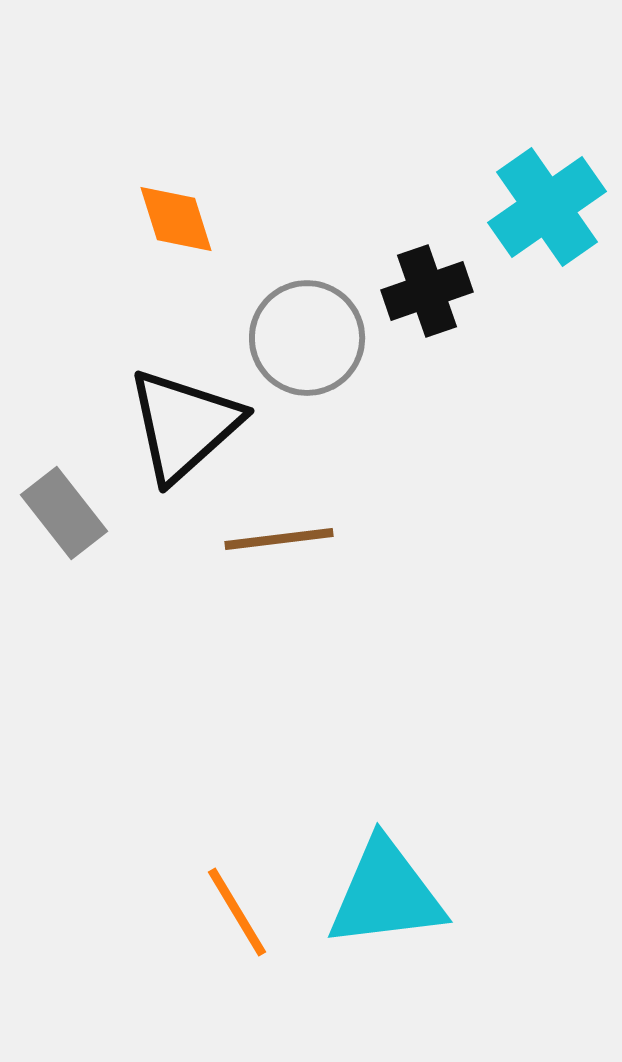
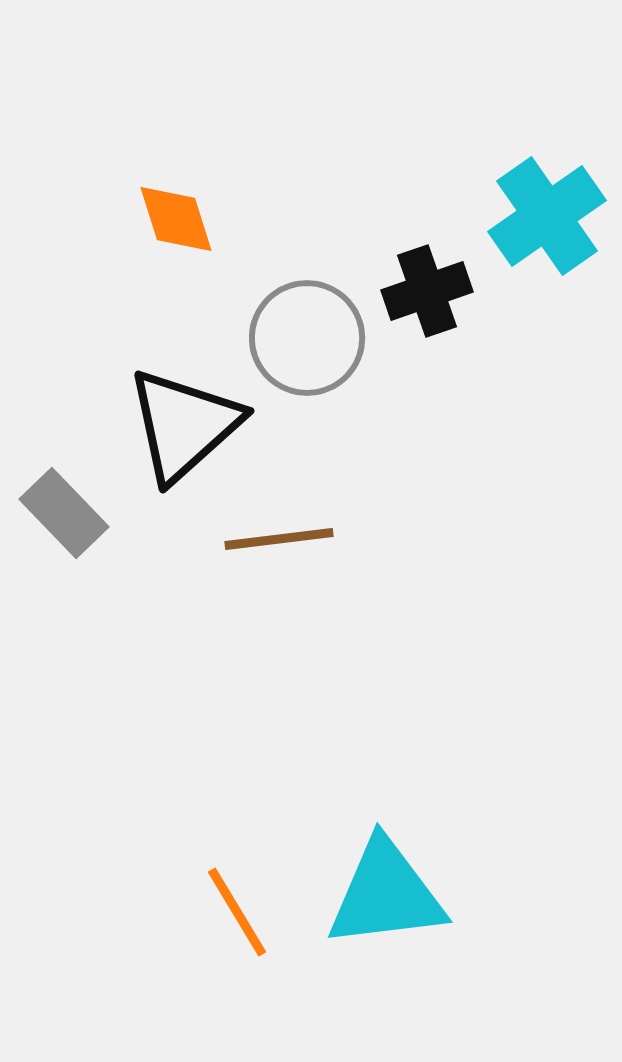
cyan cross: moved 9 px down
gray rectangle: rotated 6 degrees counterclockwise
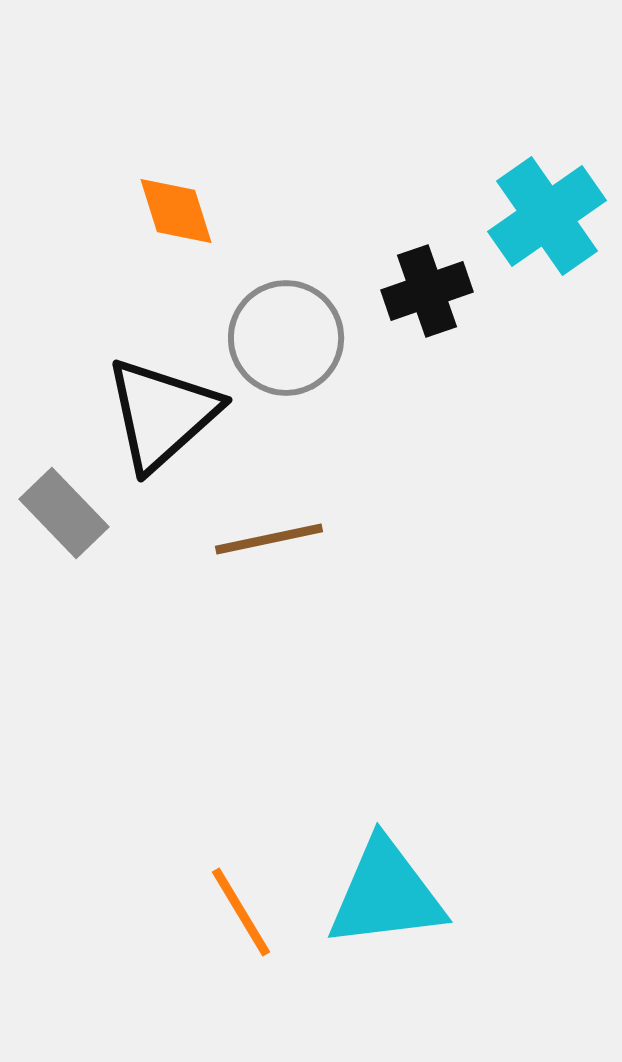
orange diamond: moved 8 px up
gray circle: moved 21 px left
black triangle: moved 22 px left, 11 px up
brown line: moved 10 px left; rotated 5 degrees counterclockwise
orange line: moved 4 px right
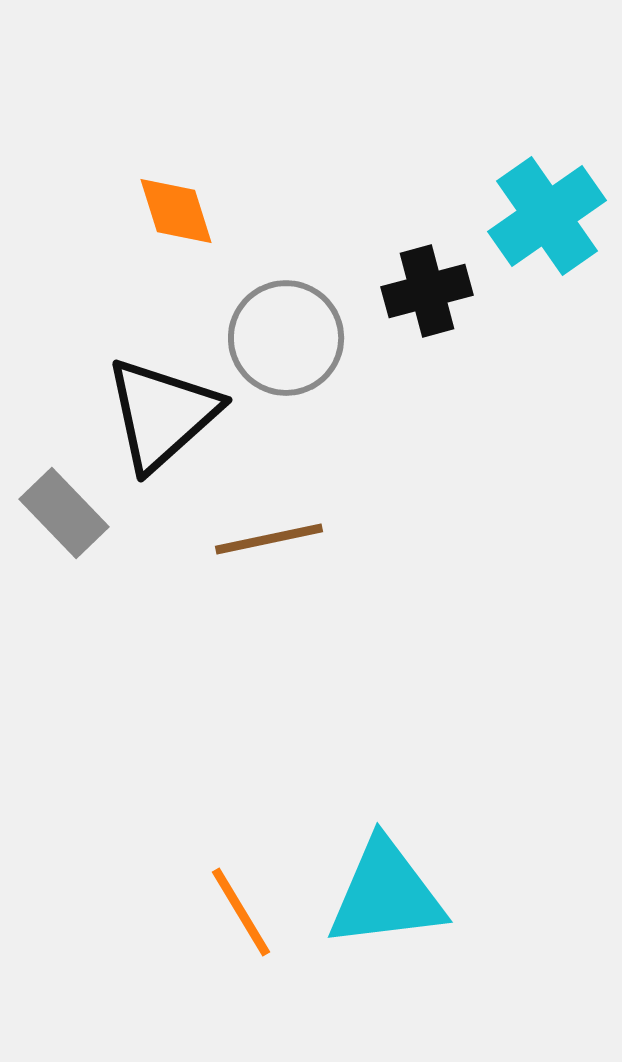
black cross: rotated 4 degrees clockwise
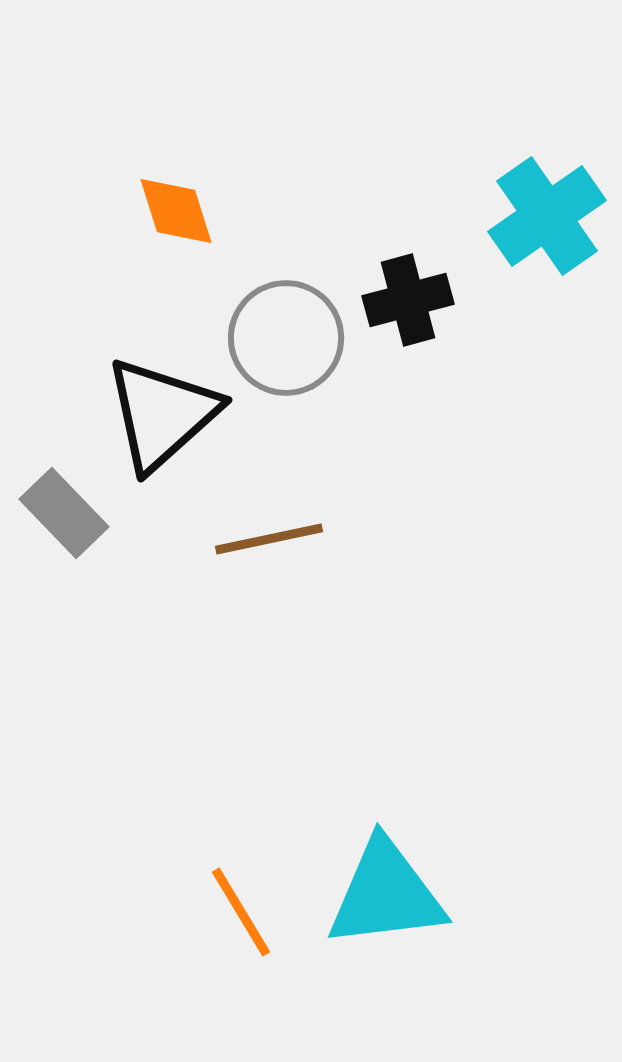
black cross: moved 19 px left, 9 px down
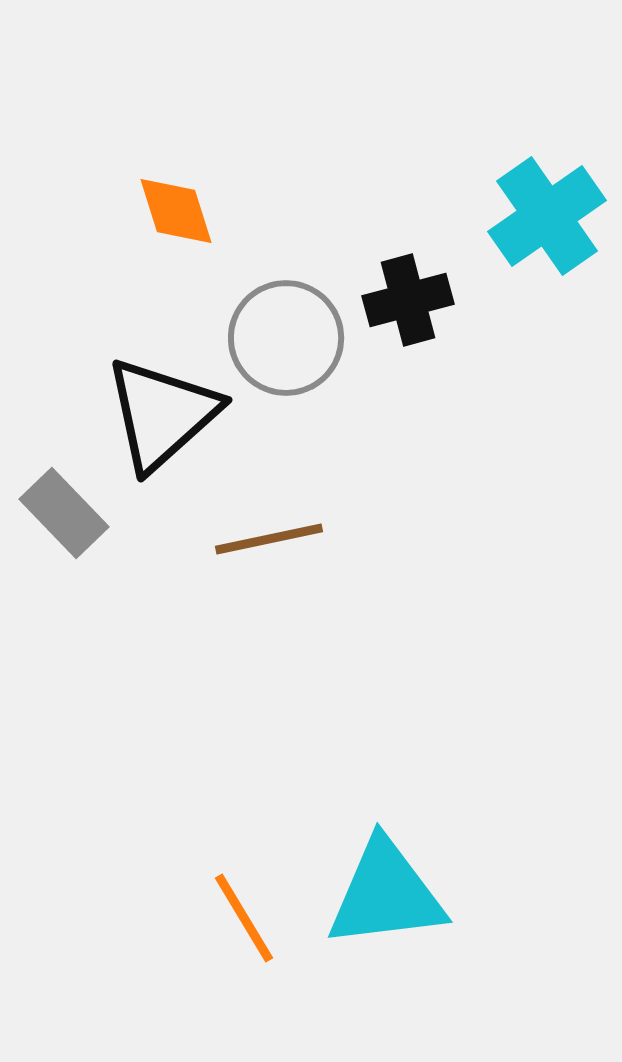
orange line: moved 3 px right, 6 px down
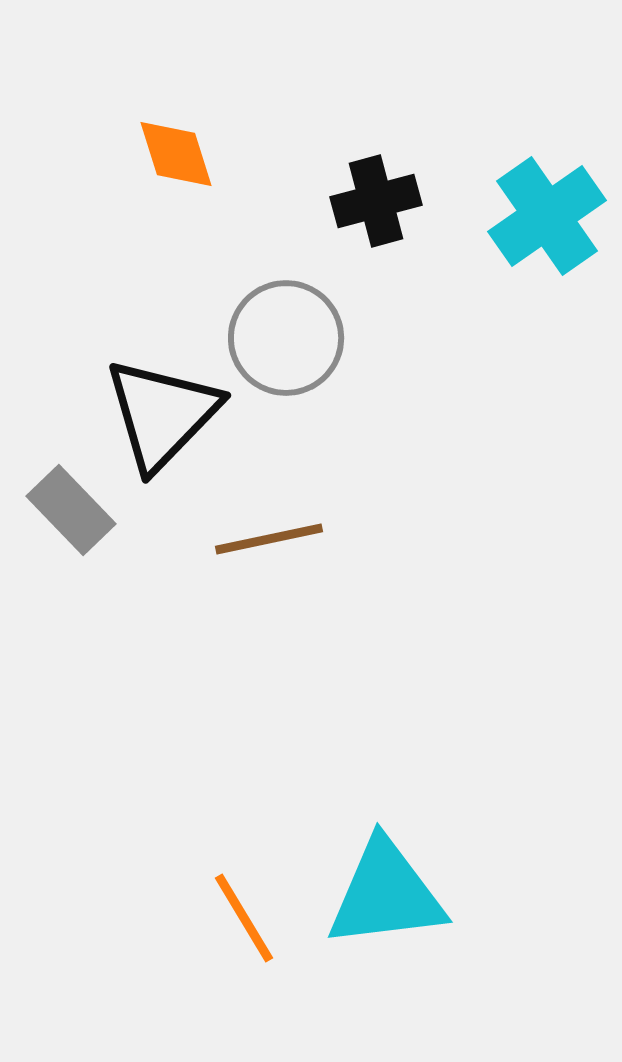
orange diamond: moved 57 px up
black cross: moved 32 px left, 99 px up
black triangle: rotated 4 degrees counterclockwise
gray rectangle: moved 7 px right, 3 px up
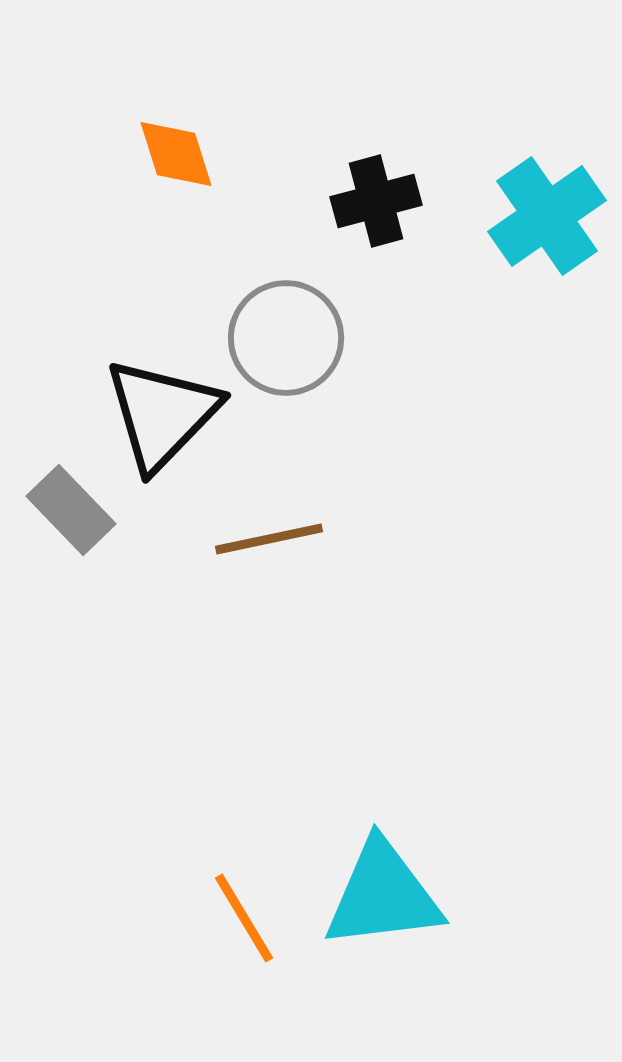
cyan triangle: moved 3 px left, 1 px down
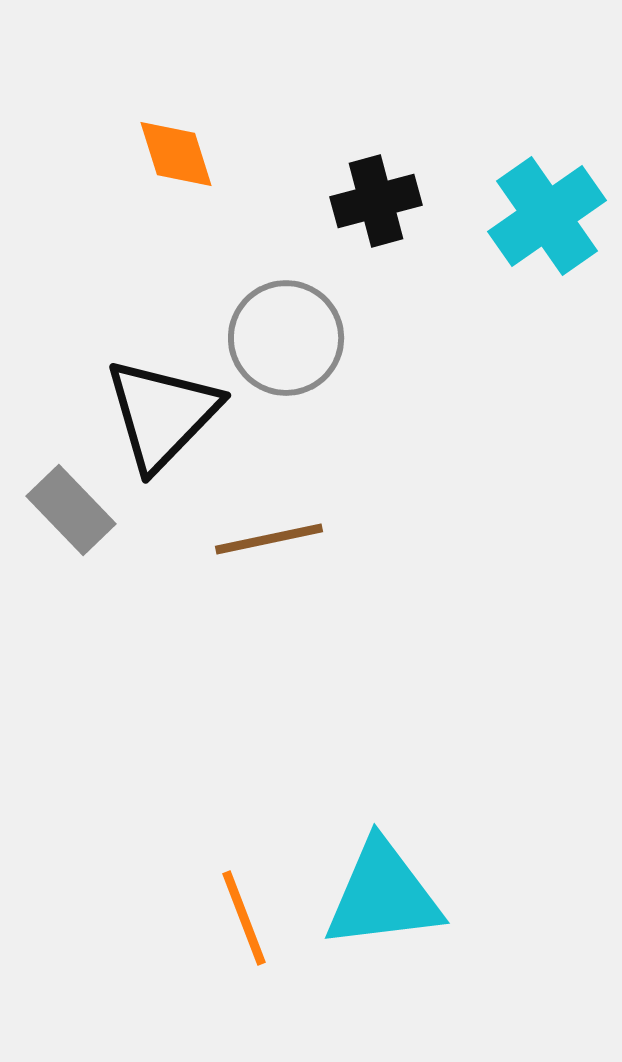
orange line: rotated 10 degrees clockwise
